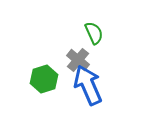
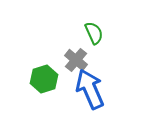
gray cross: moved 2 px left
blue arrow: moved 2 px right, 4 px down
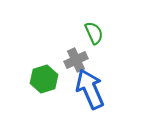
gray cross: rotated 25 degrees clockwise
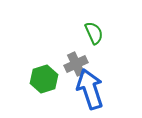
gray cross: moved 4 px down
blue arrow: rotated 6 degrees clockwise
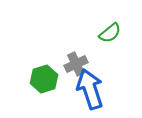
green semicircle: moved 16 px right; rotated 75 degrees clockwise
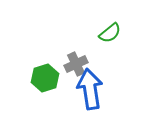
green hexagon: moved 1 px right, 1 px up
blue arrow: rotated 9 degrees clockwise
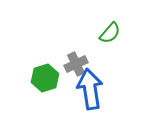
green semicircle: rotated 10 degrees counterclockwise
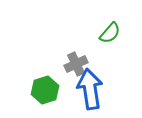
green hexagon: moved 12 px down
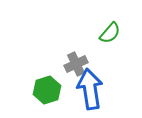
green hexagon: moved 2 px right
